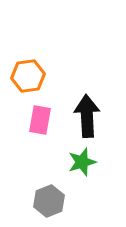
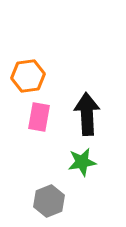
black arrow: moved 2 px up
pink rectangle: moved 1 px left, 3 px up
green star: rotated 8 degrees clockwise
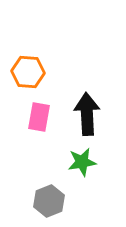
orange hexagon: moved 4 px up; rotated 12 degrees clockwise
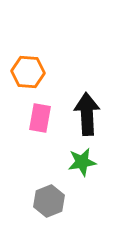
pink rectangle: moved 1 px right, 1 px down
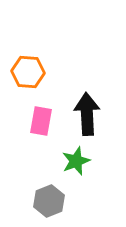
pink rectangle: moved 1 px right, 3 px down
green star: moved 6 px left, 1 px up; rotated 12 degrees counterclockwise
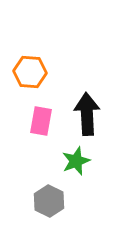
orange hexagon: moved 2 px right
gray hexagon: rotated 12 degrees counterclockwise
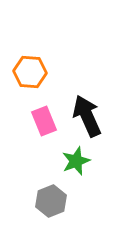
black arrow: moved 2 px down; rotated 21 degrees counterclockwise
pink rectangle: moved 3 px right; rotated 32 degrees counterclockwise
gray hexagon: moved 2 px right; rotated 12 degrees clockwise
